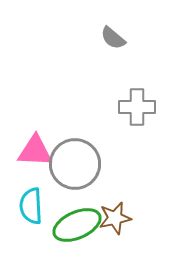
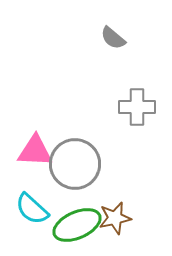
cyan semicircle: moved 1 px right, 3 px down; rotated 45 degrees counterclockwise
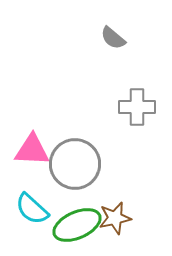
pink triangle: moved 3 px left, 1 px up
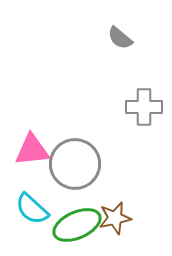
gray semicircle: moved 7 px right
gray cross: moved 7 px right
pink triangle: rotated 9 degrees counterclockwise
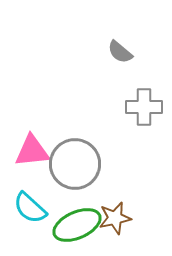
gray semicircle: moved 14 px down
pink triangle: moved 1 px down
cyan semicircle: moved 2 px left, 1 px up
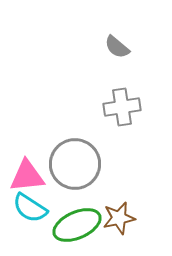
gray semicircle: moved 3 px left, 5 px up
gray cross: moved 22 px left; rotated 9 degrees counterclockwise
pink triangle: moved 5 px left, 25 px down
cyan semicircle: rotated 9 degrees counterclockwise
brown star: moved 4 px right
